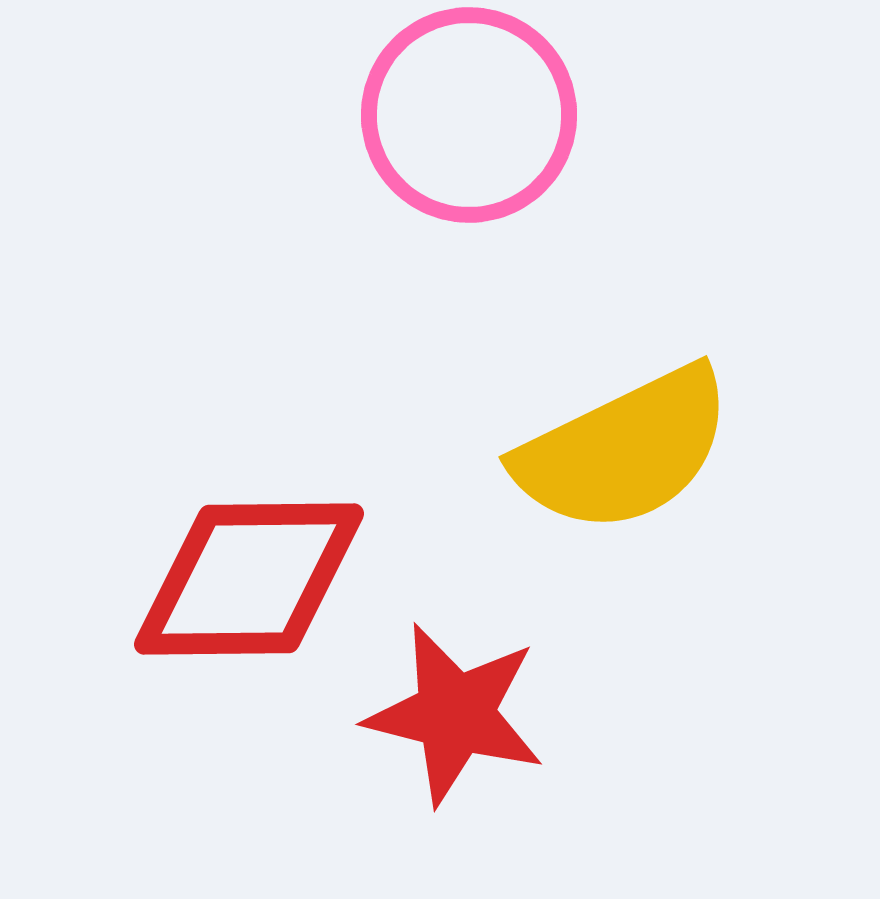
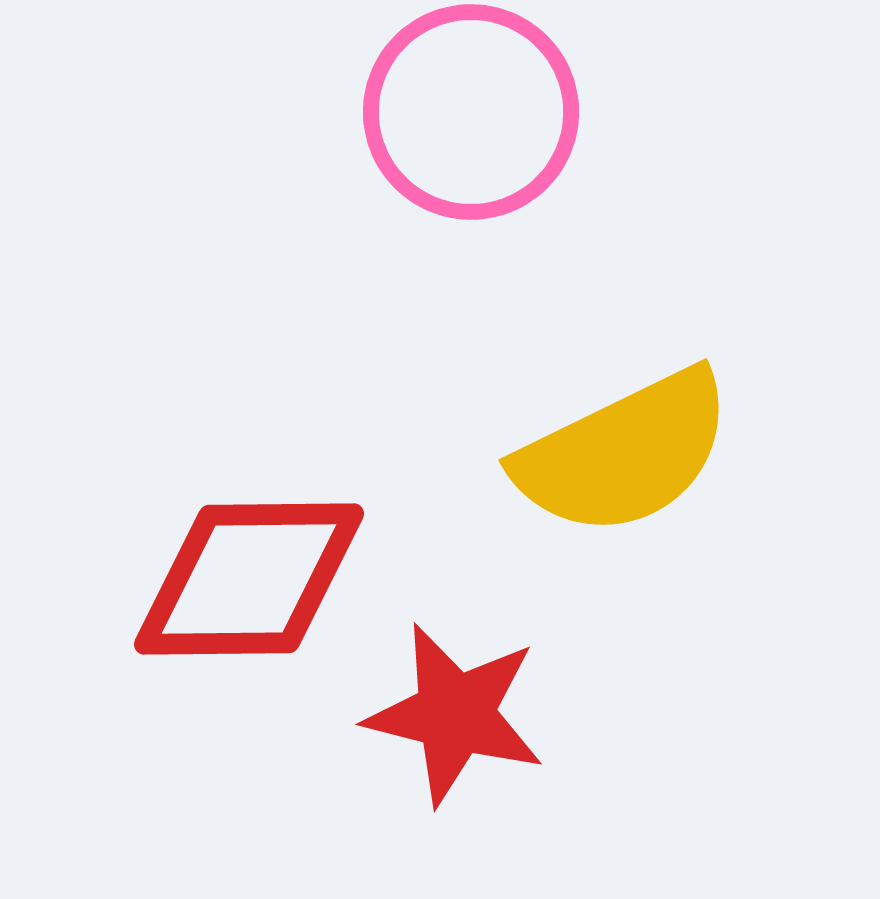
pink circle: moved 2 px right, 3 px up
yellow semicircle: moved 3 px down
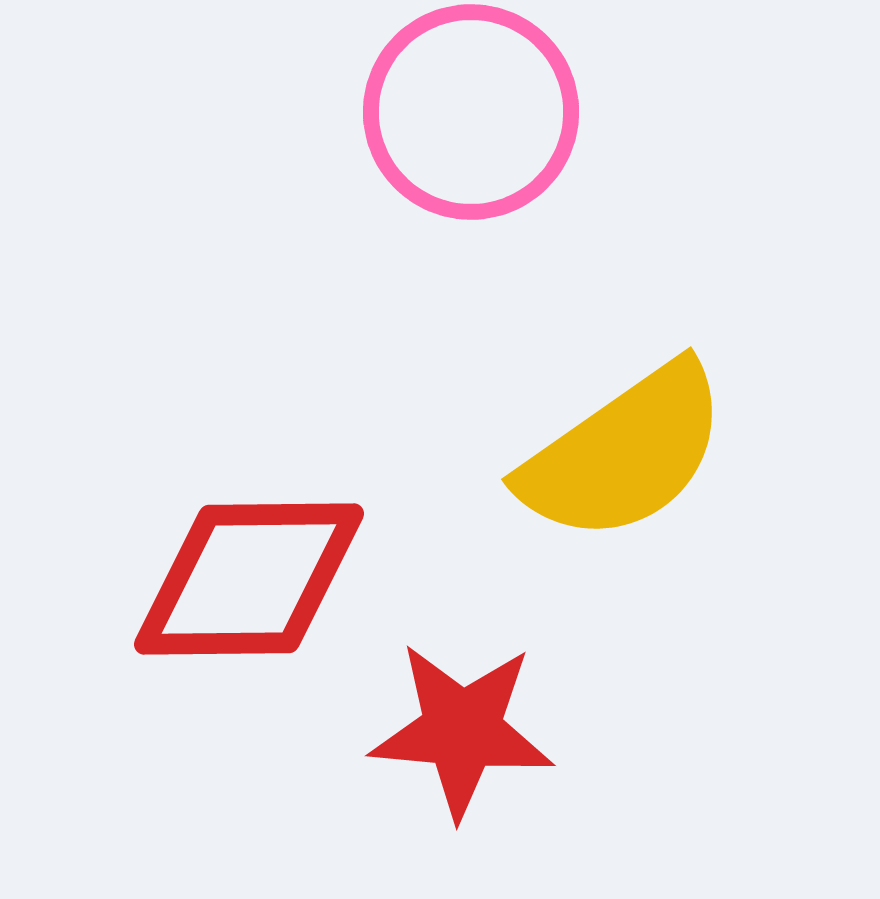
yellow semicircle: rotated 9 degrees counterclockwise
red star: moved 7 px right, 16 px down; rotated 9 degrees counterclockwise
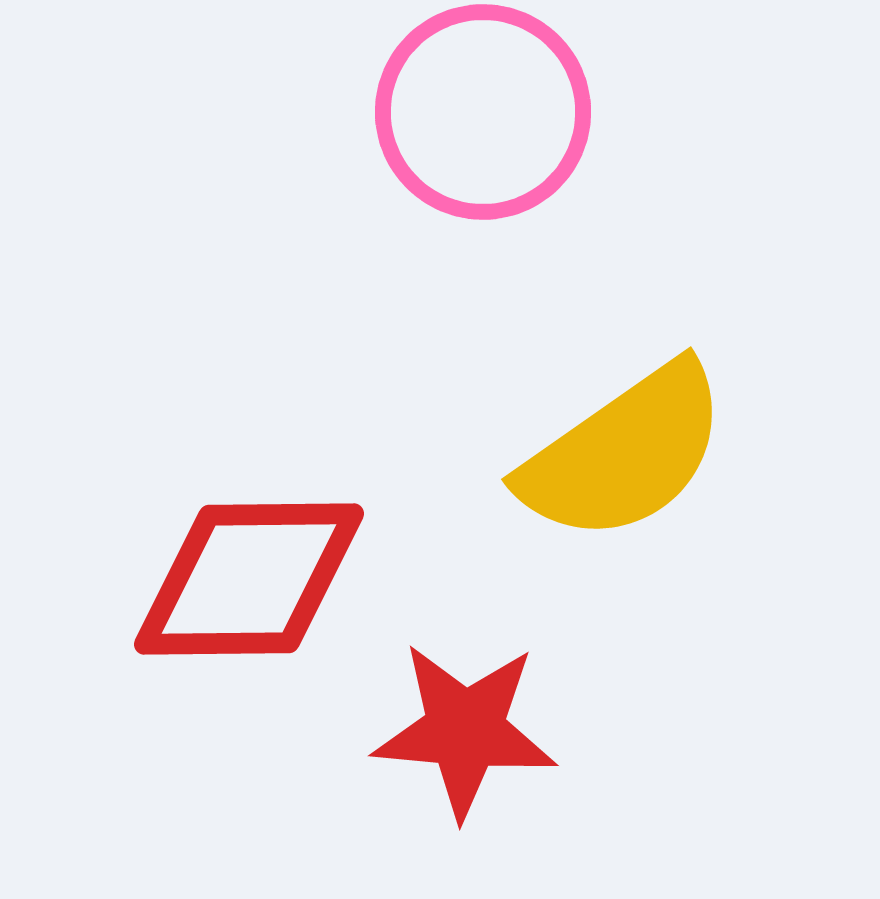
pink circle: moved 12 px right
red star: moved 3 px right
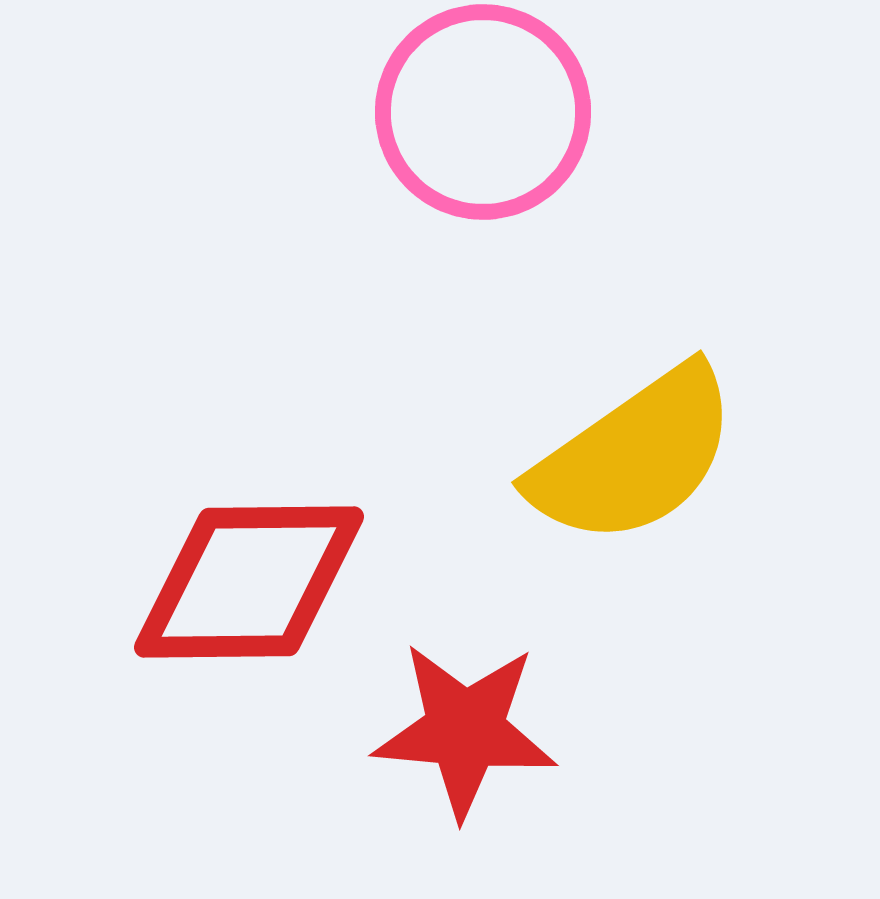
yellow semicircle: moved 10 px right, 3 px down
red diamond: moved 3 px down
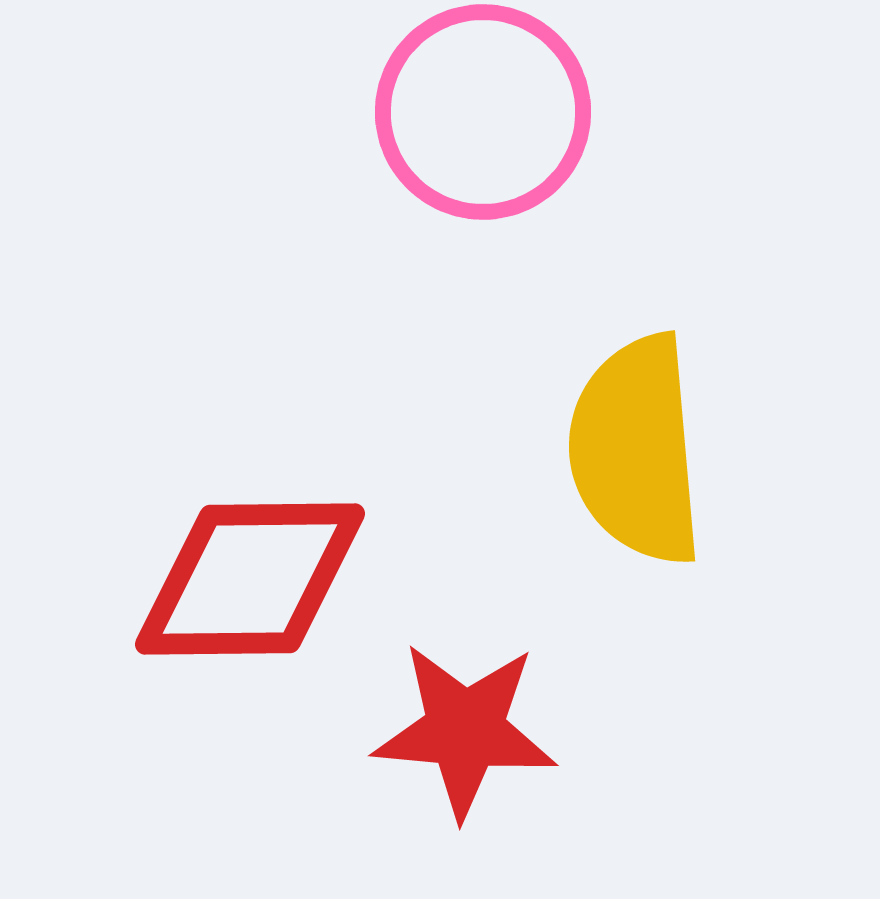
yellow semicircle: moved 2 px right, 6 px up; rotated 120 degrees clockwise
red diamond: moved 1 px right, 3 px up
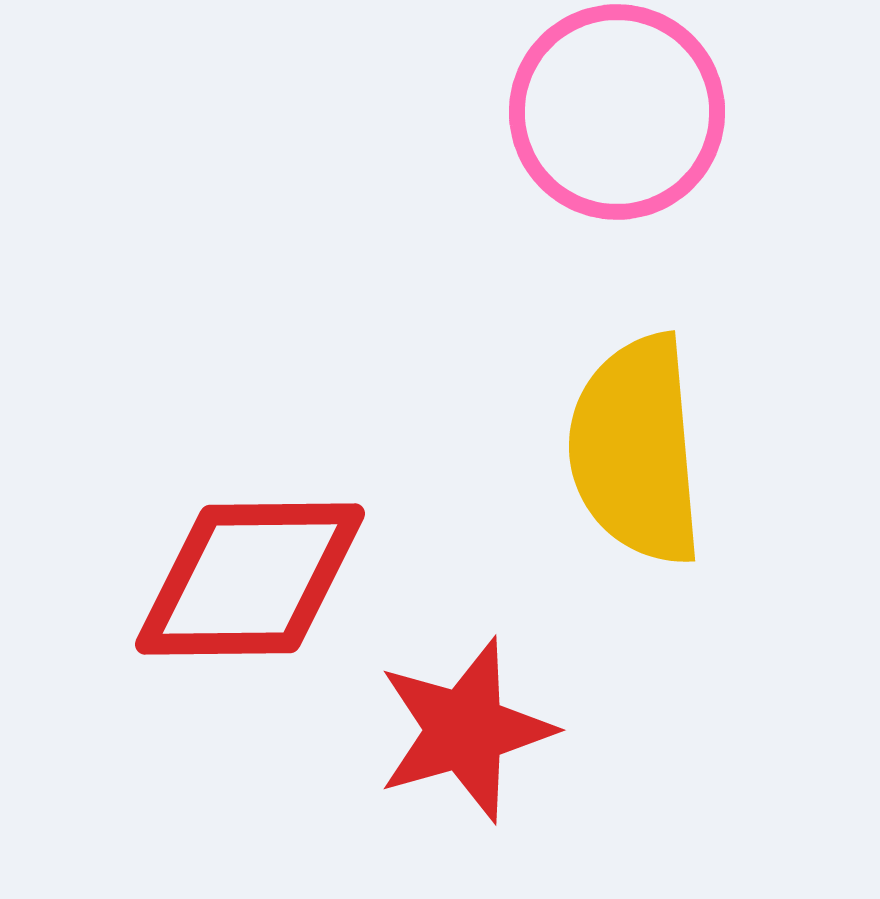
pink circle: moved 134 px right
red star: rotated 21 degrees counterclockwise
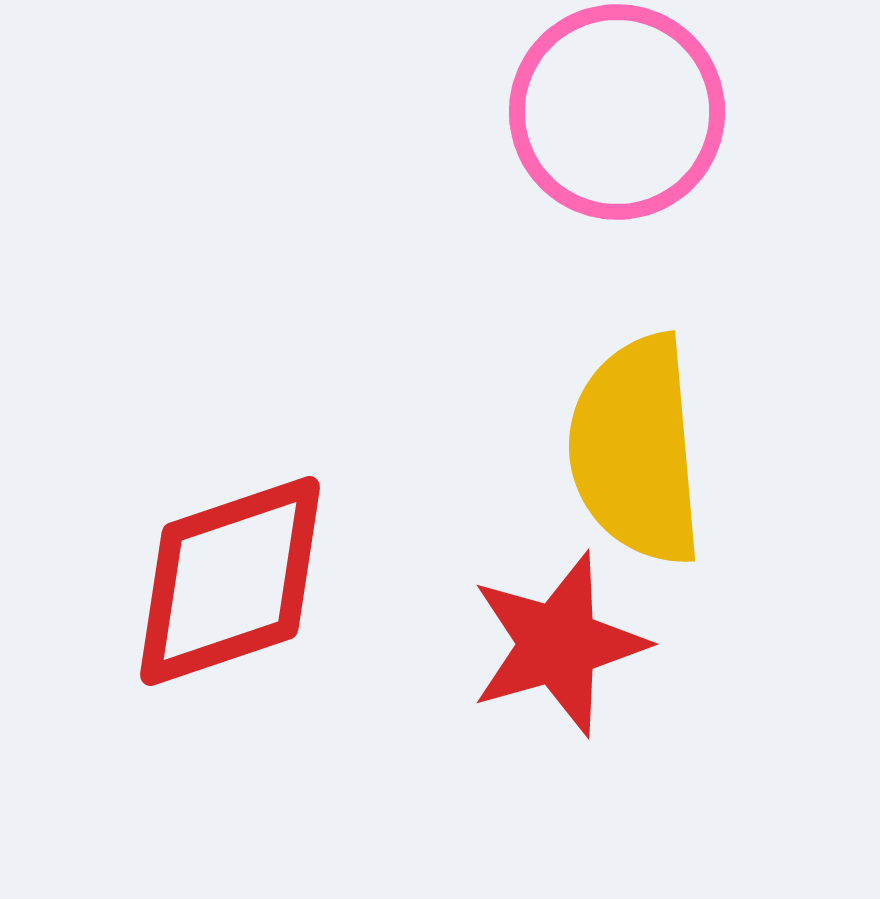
red diamond: moved 20 px left, 2 px down; rotated 18 degrees counterclockwise
red star: moved 93 px right, 86 px up
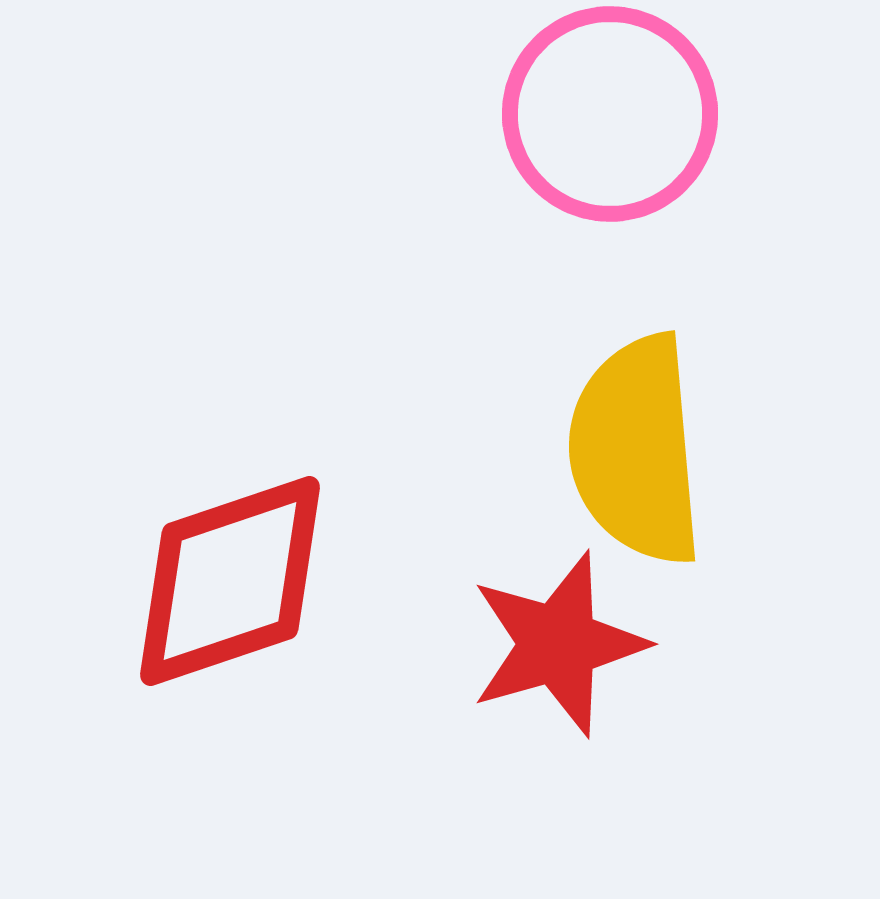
pink circle: moved 7 px left, 2 px down
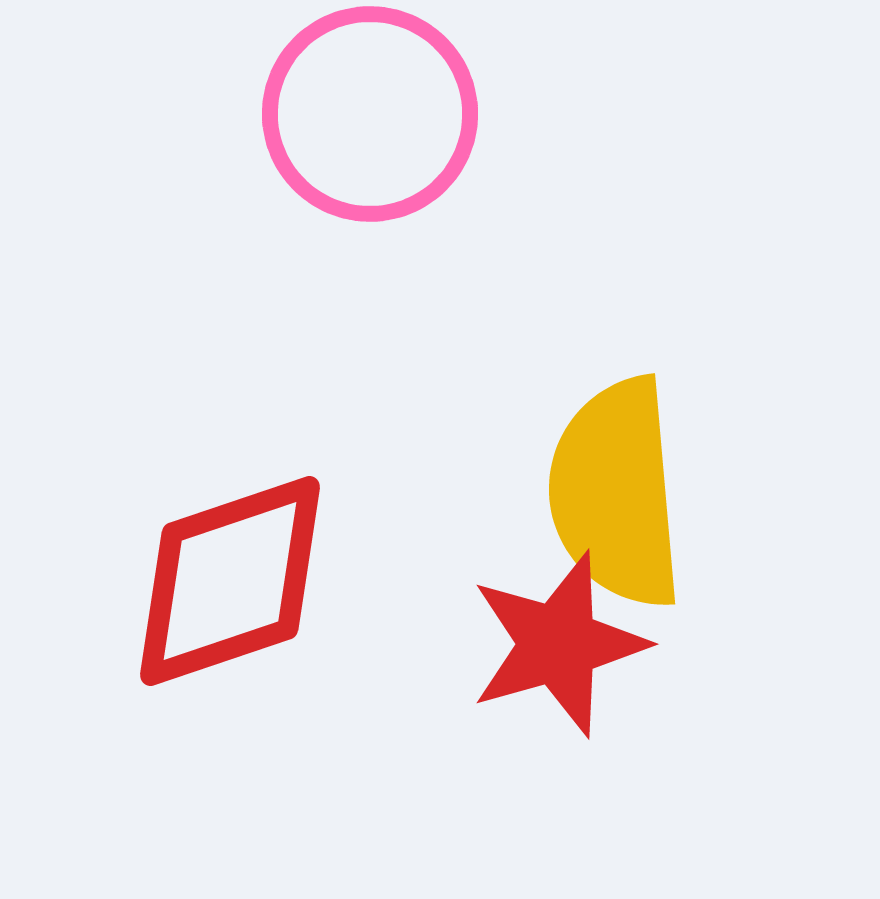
pink circle: moved 240 px left
yellow semicircle: moved 20 px left, 43 px down
